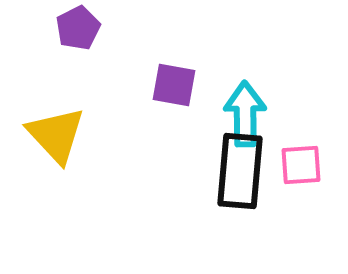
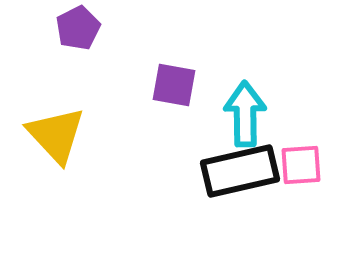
black rectangle: rotated 72 degrees clockwise
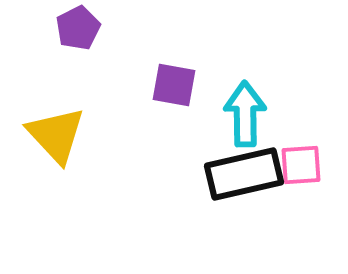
black rectangle: moved 4 px right, 3 px down
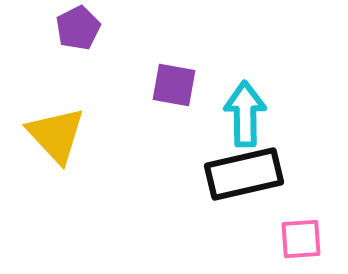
pink square: moved 74 px down
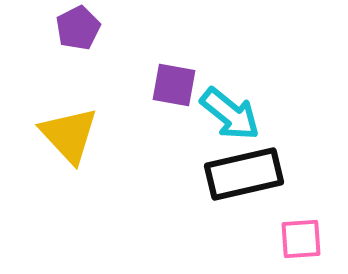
cyan arrow: moved 15 px left; rotated 130 degrees clockwise
yellow triangle: moved 13 px right
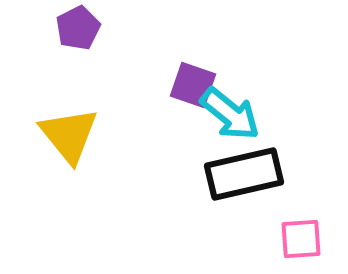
purple square: moved 19 px right; rotated 9 degrees clockwise
yellow triangle: rotated 4 degrees clockwise
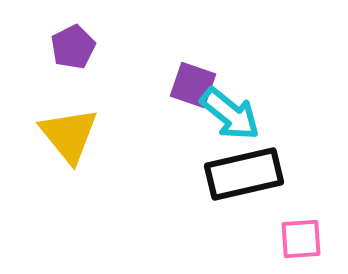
purple pentagon: moved 5 px left, 19 px down
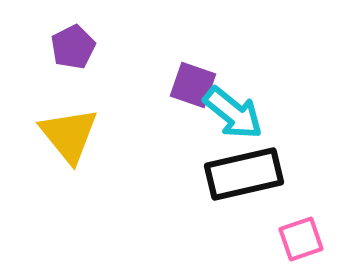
cyan arrow: moved 3 px right, 1 px up
pink square: rotated 15 degrees counterclockwise
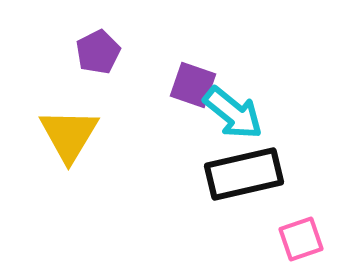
purple pentagon: moved 25 px right, 5 px down
yellow triangle: rotated 10 degrees clockwise
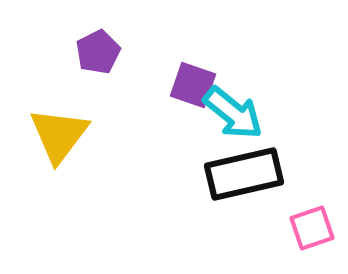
yellow triangle: moved 10 px left; rotated 6 degrees clockwise
pink square: moved 11 px right, 11 px up
